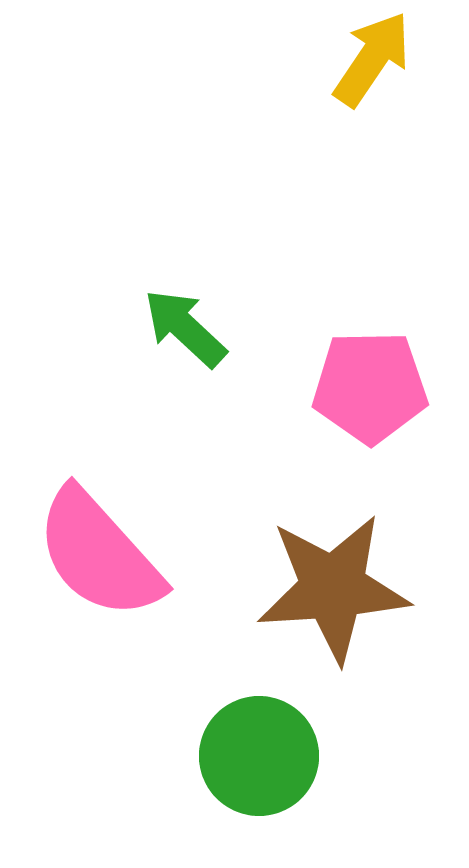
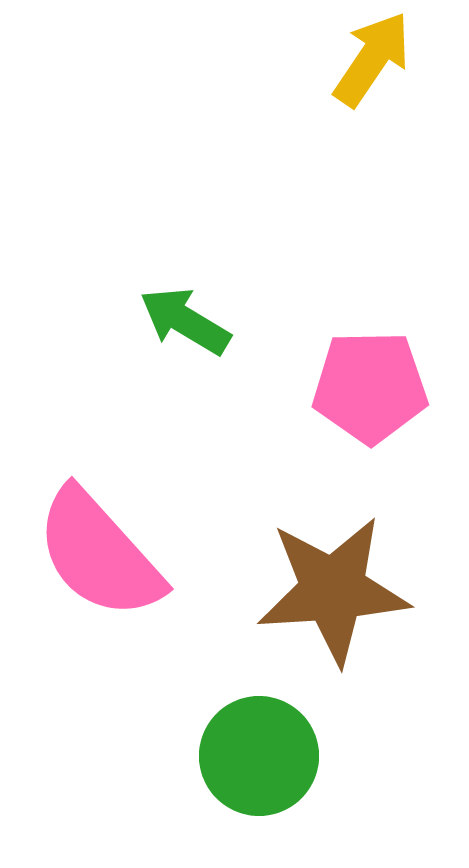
green arrow: moved 7 px up; rotated 12 degrees counterclockwise
brown star: moved 2 px down
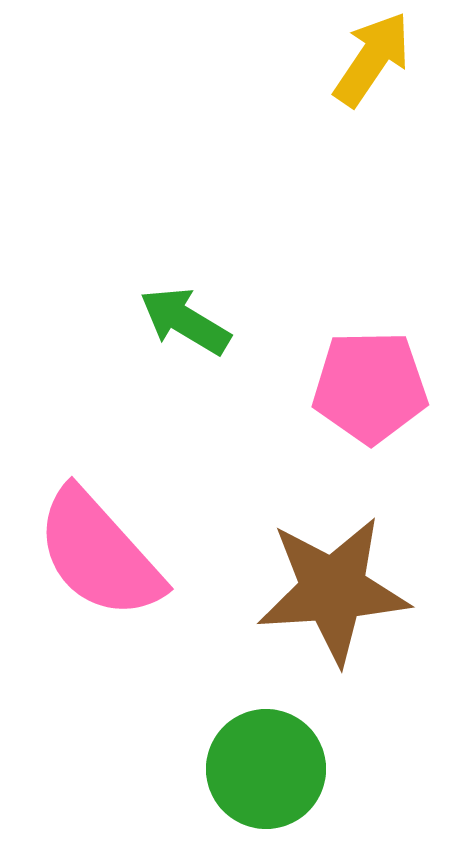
green circle: moved 7 px right, 13 px down
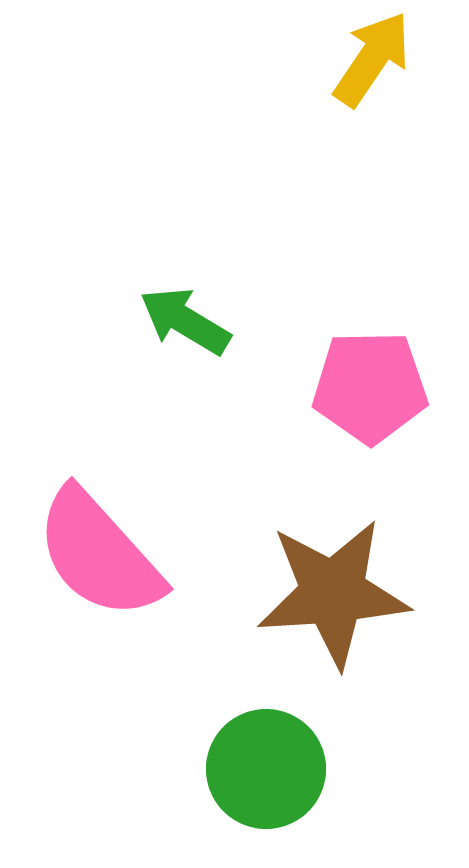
brown star: moved 3 px down
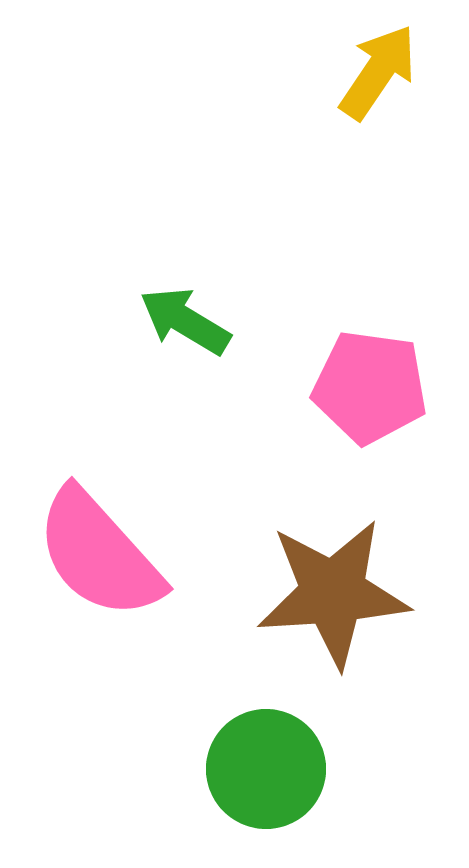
yellow arrow: moved 6 px right, 13 px down
pink pentagon: rotated 9 degrees clockwise
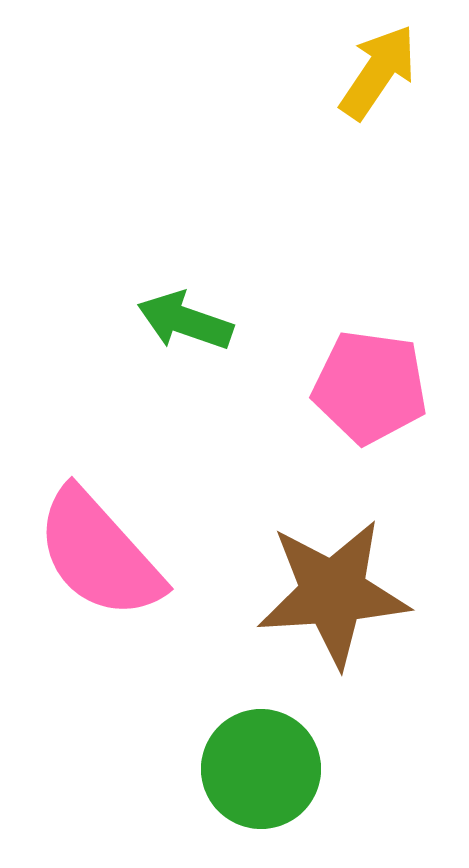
green arrow: rotated 12 degrees counterclockwise
green circle: moved 5 px left
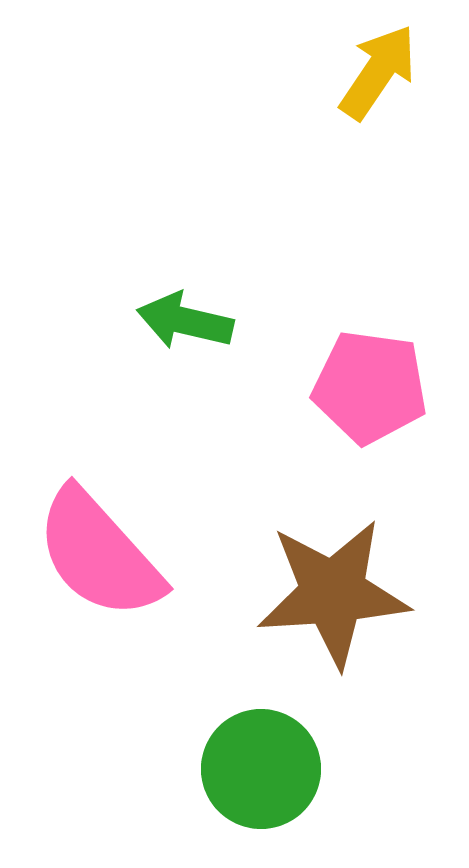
green arrow: rotated 6 degrees counterclockwise
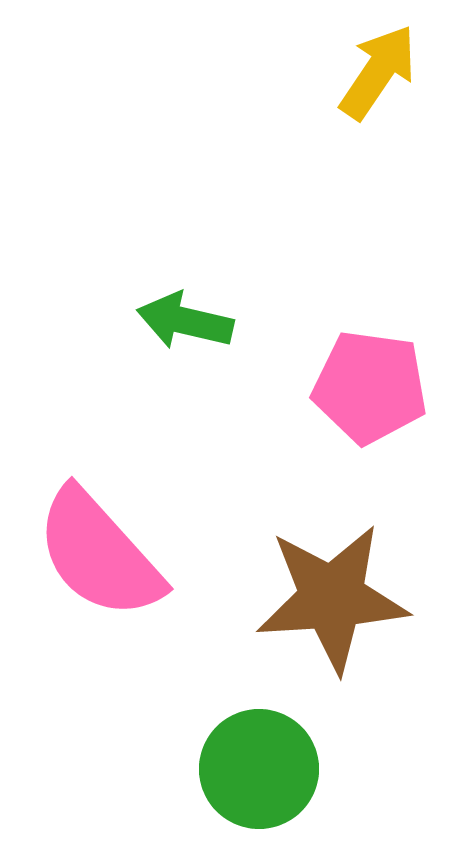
brown star: moved 1 px left, 5 px down
green circle: moved 2 px left
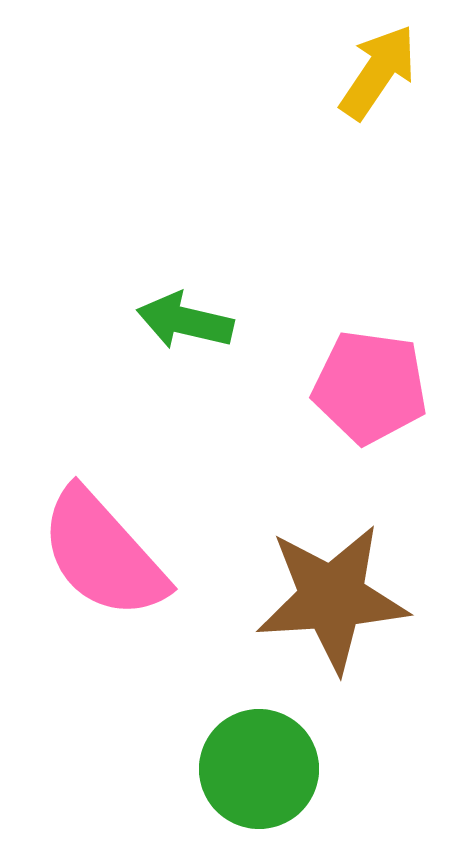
pink semicircle: moved 4 px right
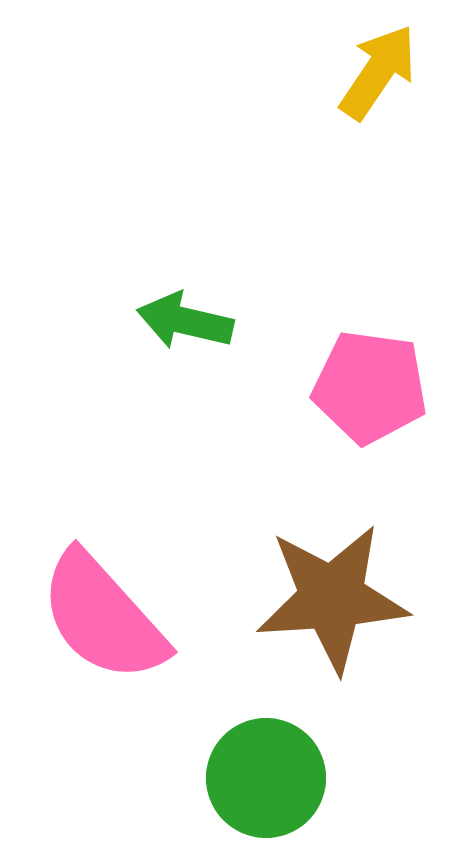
pink semicircle: moved 63 px down
green circle: moved 7 px right, 9 px down
